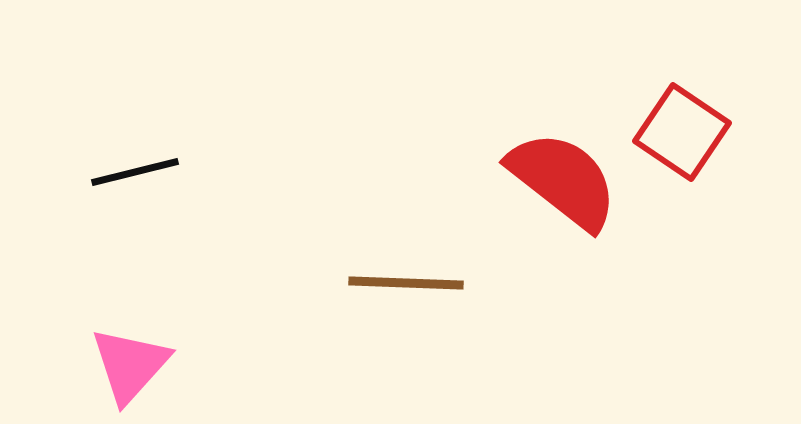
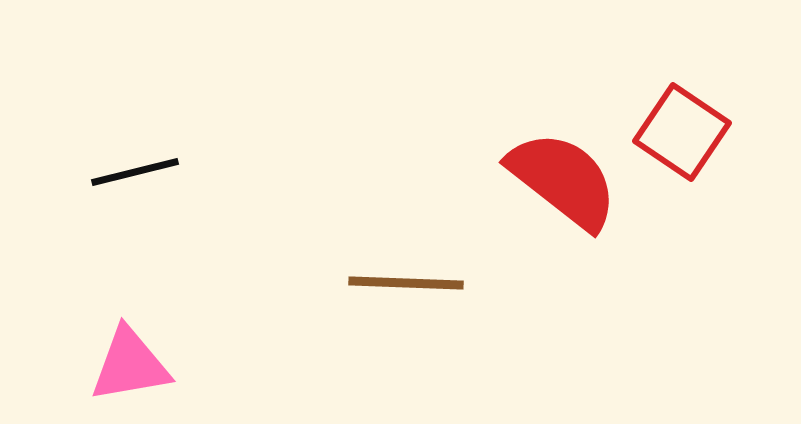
pink triangle: rotated 38 degrees clockwise
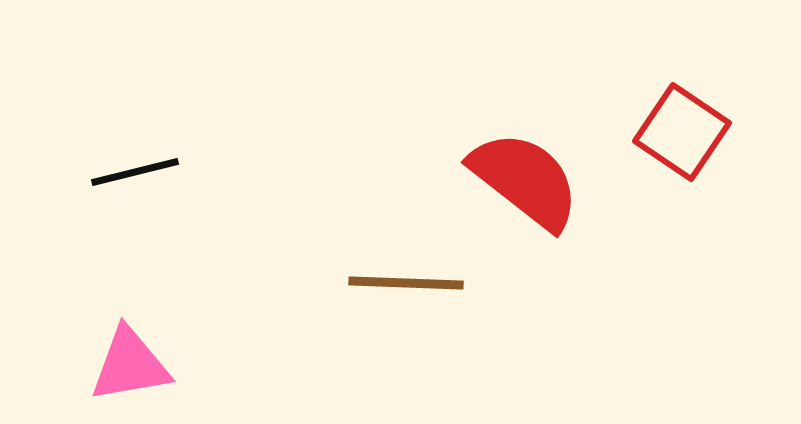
red semicircle: moved 38 px left
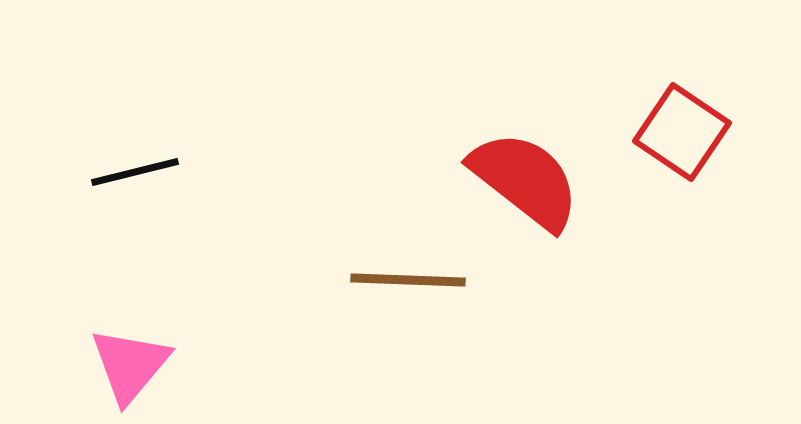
brown line: moved 2 px right, 3 px up
pink triangle: rotated 40 degrees counterclockwise
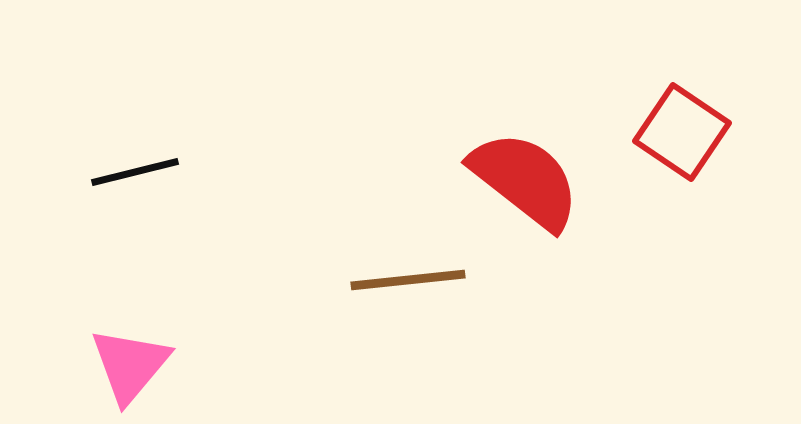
brown line: rotated 8 degrees counterclockwise
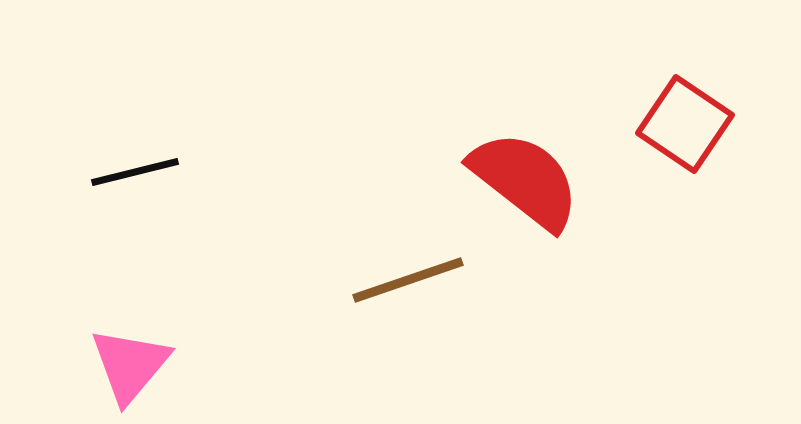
red square: moved 3 px right, 8 px up
brown line: rotated 13 degrees counterclockwise
